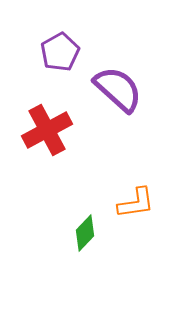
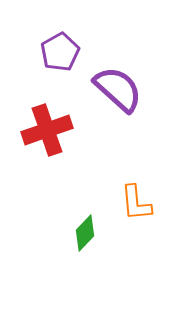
red cross: rotated 9 degrees clockwise
orange L-shape: rotated 93 degrees clockwise
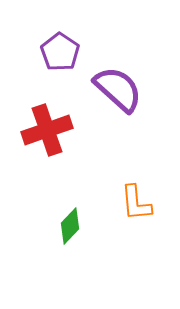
purple pentagon: rotated 9 degrees counterclockwise
green diamond: moved 15 px left, 7 px up
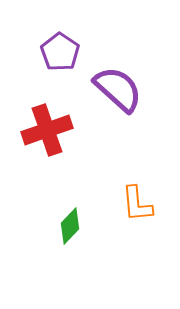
orange L-shape: moved 1 px right, 1 px down
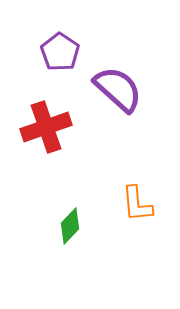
red cross: moved 1 px left, 3 px up
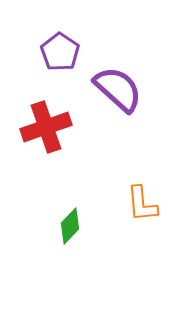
orange L-shape: moved 5 px right
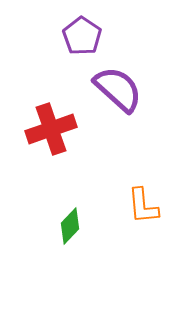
purple pentagon: moved 22 px right, 16 px up
red cross: moved 5 px right, 2 px down
orange L-shape: moved 1 px right, 2 px down
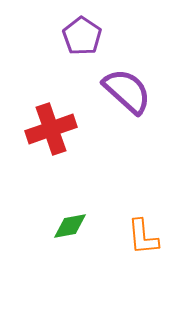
purple semicircle: moved 9 px right, 2 px down
orange L-shape: moved 31 px down
green diamond: rotated 36 degrees clockwise
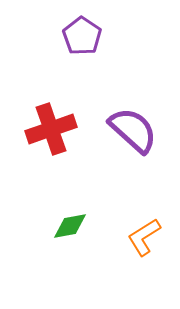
purple semicircle: moved 6 px right, 39 px down
orange L-shape: moved 1 px right; rotated 63 degrees clockwise
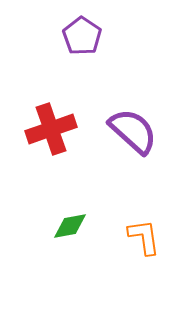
purple semicircle: moved 1 px down
orange L-shape: rotated 114 degrees clockwise
